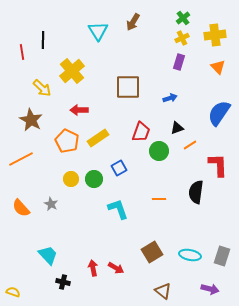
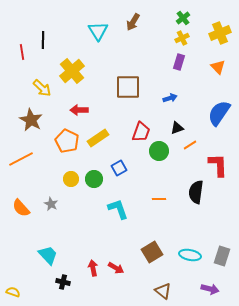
yellow cross at (215, 35): moved 5 px right, 2 px up; rotated 15 degrees counterclockwise
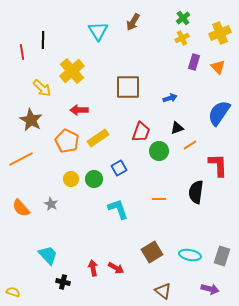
purple rectangle at (179, 62): moved 15 px right
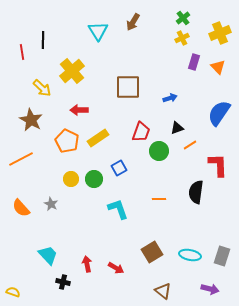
red arrow at (93, 268): moved 6 px left, 4 px up
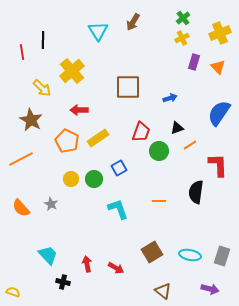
orange line at (159, 199): moved 2 px down
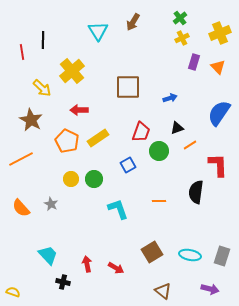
green cross at (183, 18): moved 3 px left
blue square at (119, 168): moved 9 px right, 3 px up
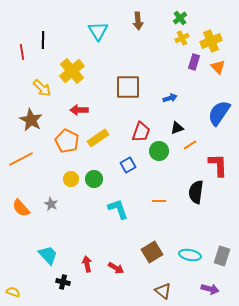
brown arrow at (133, 22): moved 5 px right, 1 px up; rotated 36 degrees counterclockwise
yellow cross at (220, 33): moved 9 px left, 8 px down
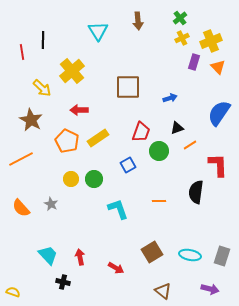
red arrow at (87, 264): moved 7 px left, 7 px up
